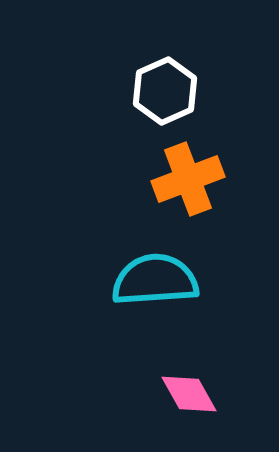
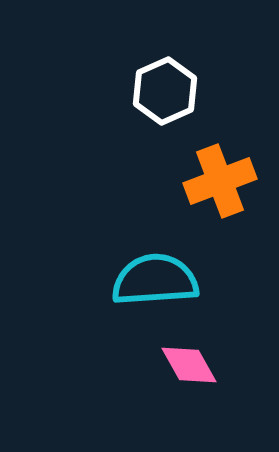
orange cross: moved 32 px right, 2 px down
pink diamond: moved 29 px up
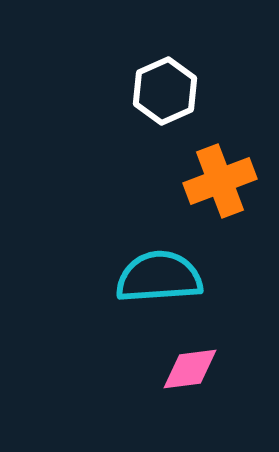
cyan semicircle: moved 4 px right, 3 px up
pink diamond: moved 1 px right, 4 px down; rotated 68 degrees counterclockwise
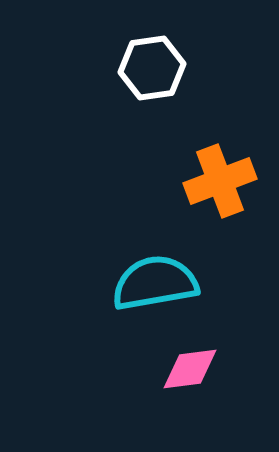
white hexagon: moved 13 px left, 23 px up; rotated 16 degrees clockwise
cyan semicircle: moved 4 px left, 6 px down; rotated 6 degrees counterclockwise
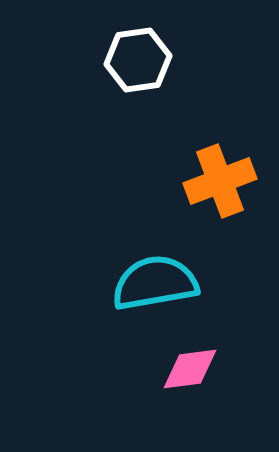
white hexagon: moved 14 px left, 8 px up
